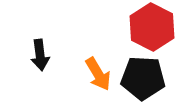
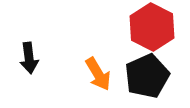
black arrow: moved 11 px left, 3 px down
black pentagon: moved 4 px right, 2 px up; rotated 27 degrees counterclockwise
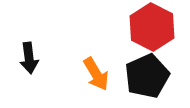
orange arrow: moved 2 px left
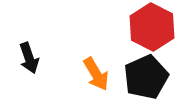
black arrow: rotated 12 degrees counterclockwise
black pentagon: moved 1 px left, 1 px down
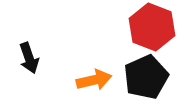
red hexagon: rotated 6 degrees counterclockwise
orange arrow: moved 2 px left, 6 px down; rotated 72 degrees counterclockwise
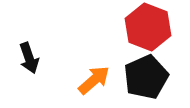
red hexagon: moved 4 px left
orange arrow: rotated 28 degrees counterclockwise
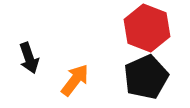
red hexagon: moved 1 px left, 1 px down
orange arrow: moved 19 px left; rotated 12 degrees counterclockwise
